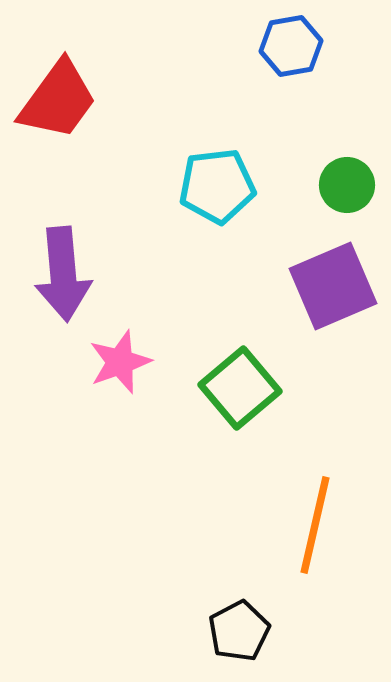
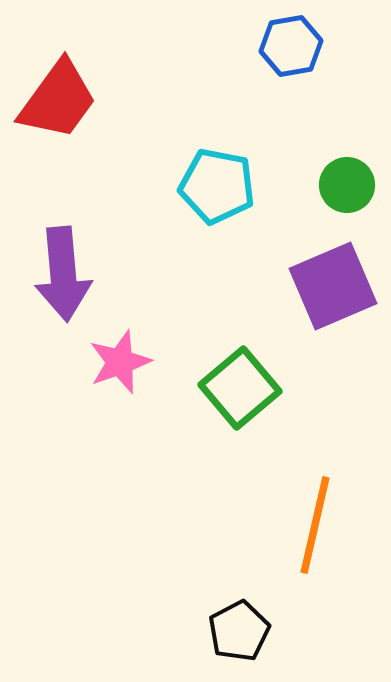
cyan pentagon: rotated 18 degrees clockwise
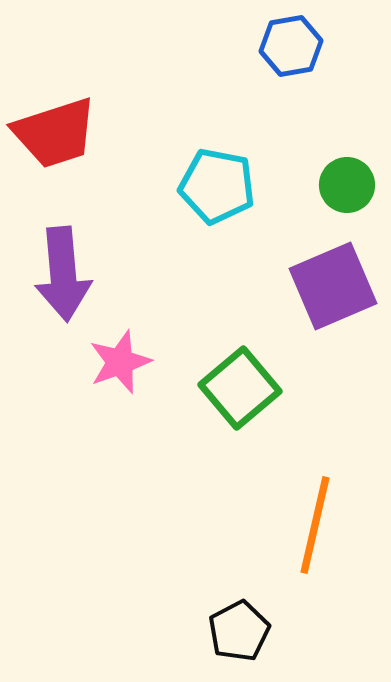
red trapezoid: moved 3 px left, 33 px down; rotated 36 degrees clockwise
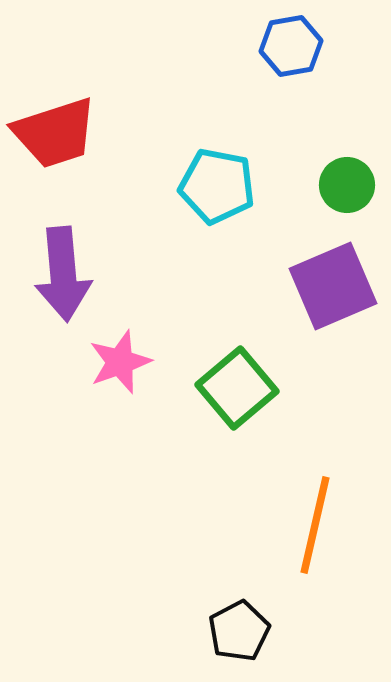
green square: moved 3 px left
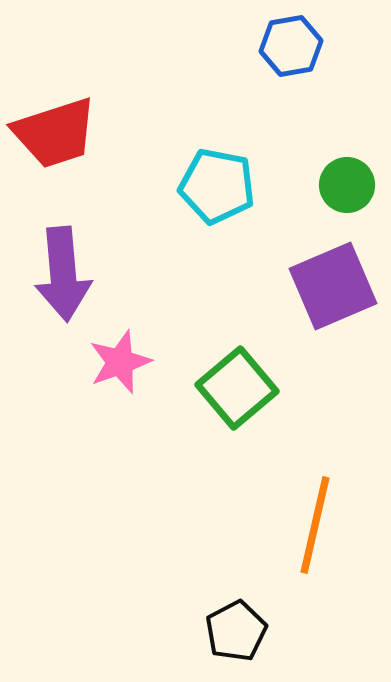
black pentagon: moved 3 px left
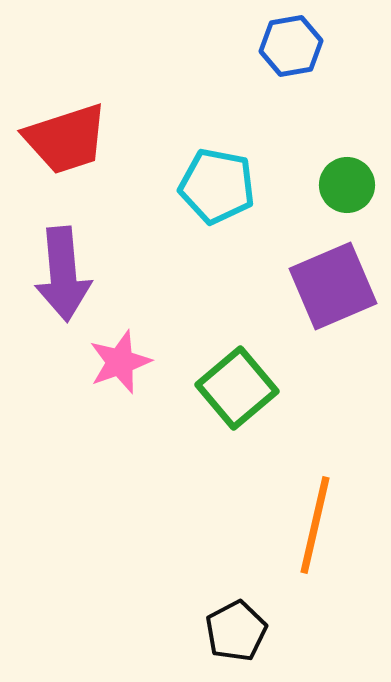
red trapezoid: moved 11 px right, 6 px down
